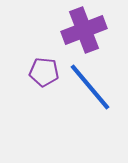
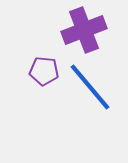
purple pentagon: moved 1 px up
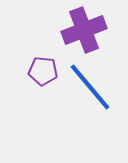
purple pentagon: moved 1 px left
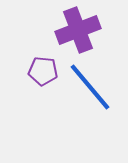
purple cross: moved 6 px left
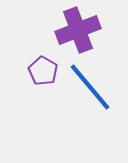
purple pentagon: rotated 24 degrees clockwise
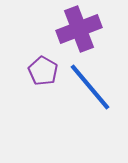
purple cross: moved 1 px right, 1 px up
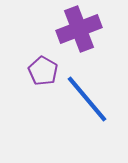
blue line: moved 3 px left, 12 px down
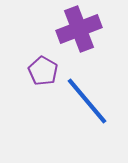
blue line: moved 2 px down
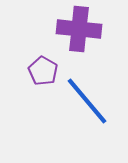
purple cross: rotated 27 degrees clockwise
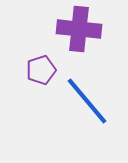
purple pentagon: moved 2 px left, 1 px up; rotated 24 degrees clockwise
